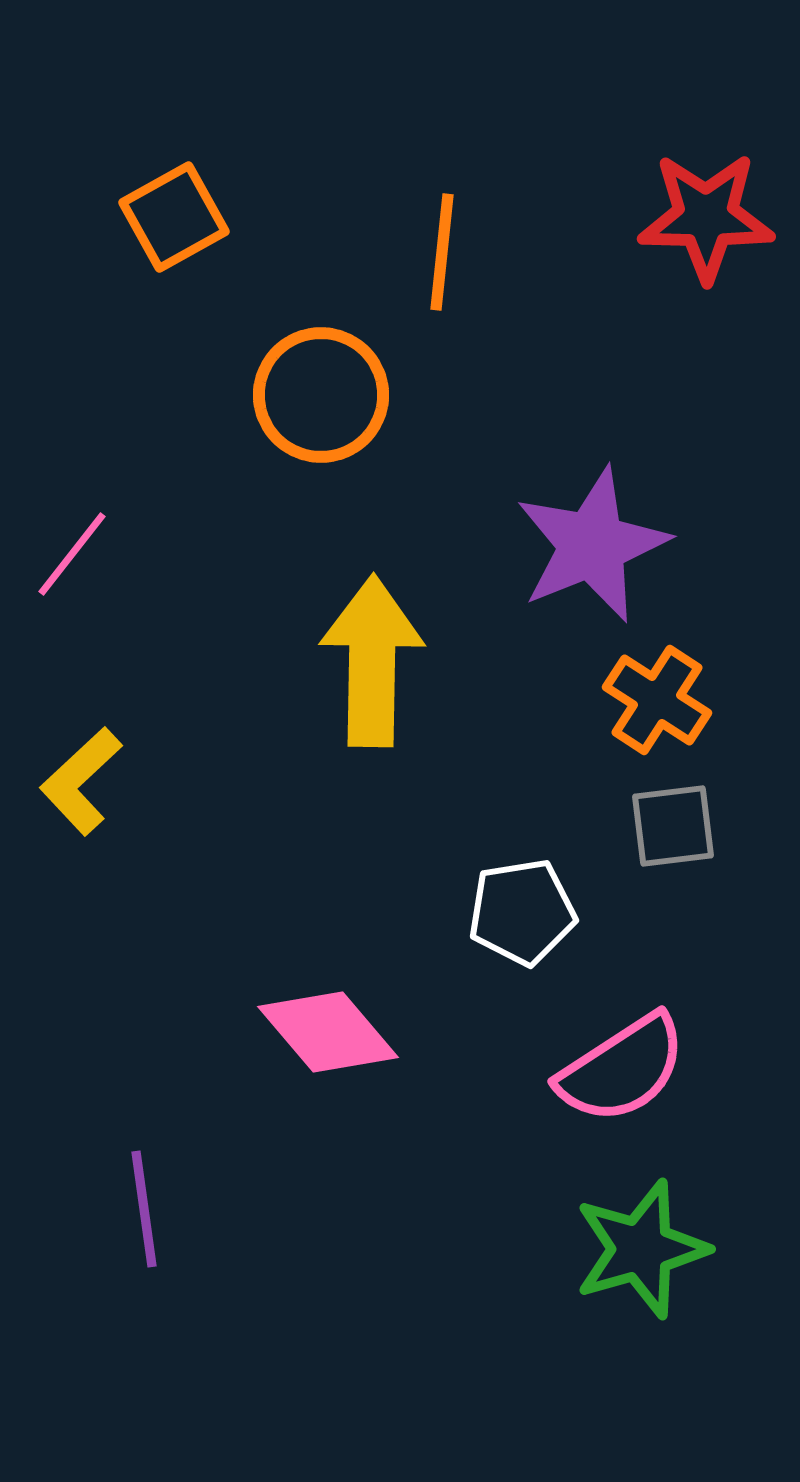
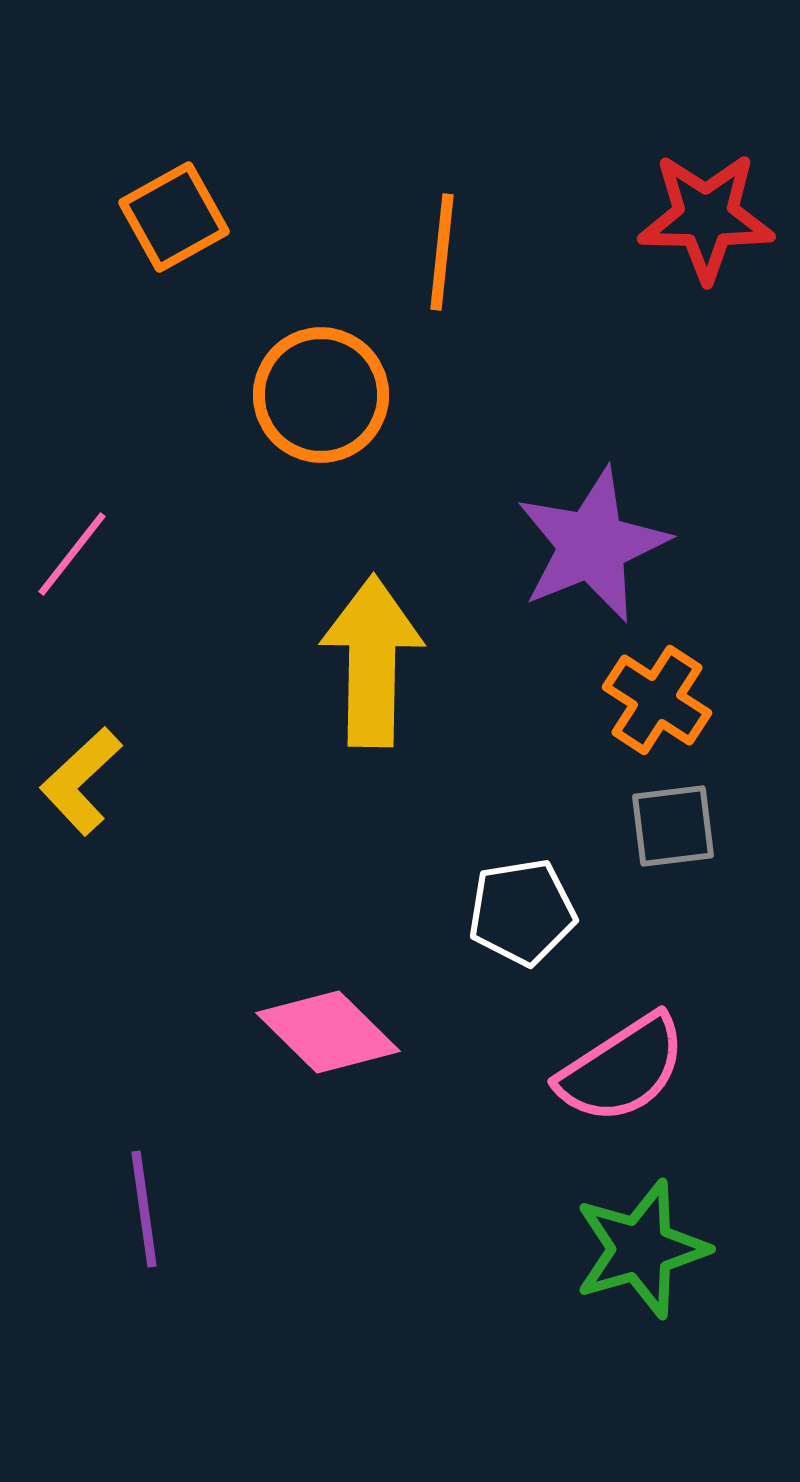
pink diamond: rotated 5 degrees counterclockwise
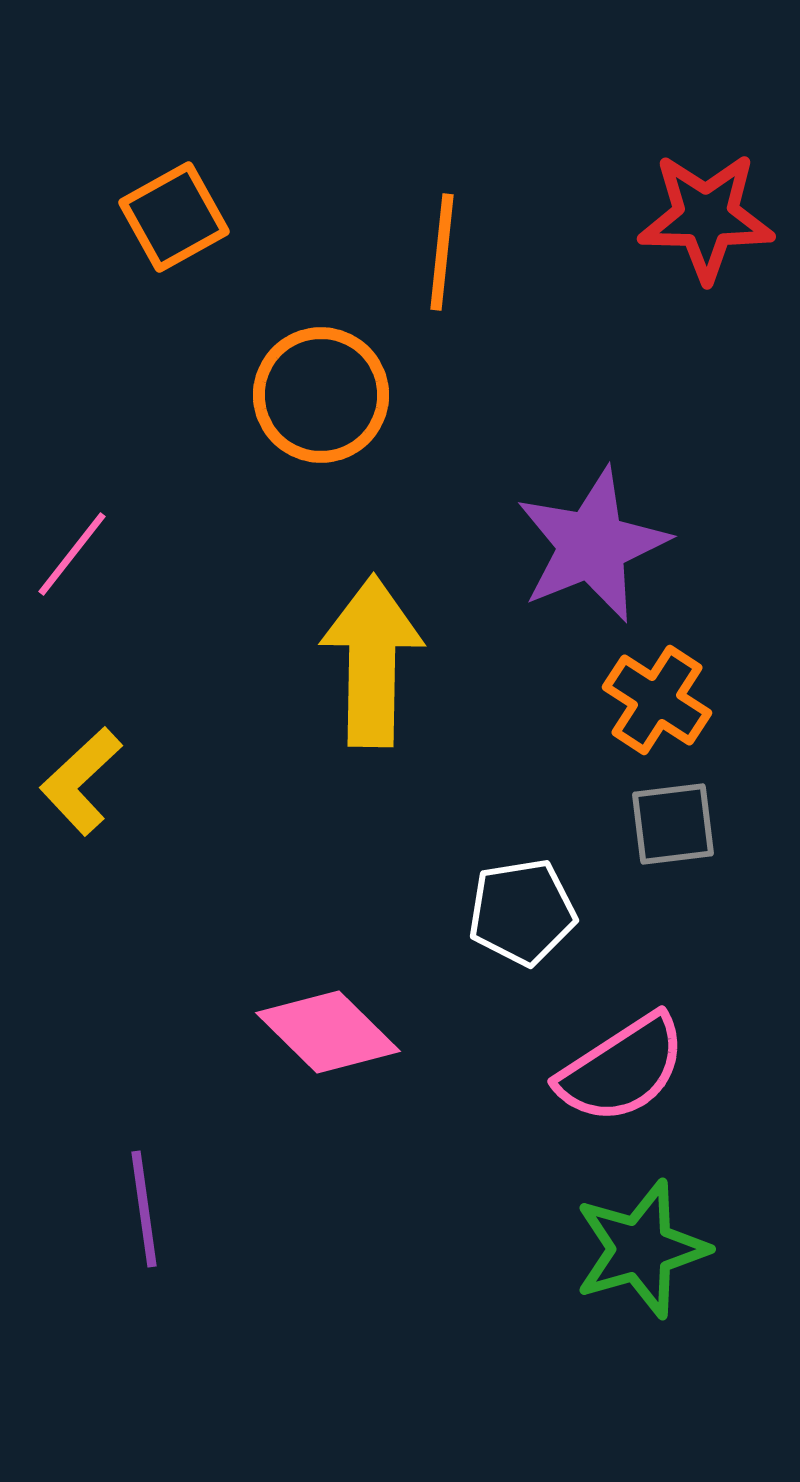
gray square: moved 2 px up
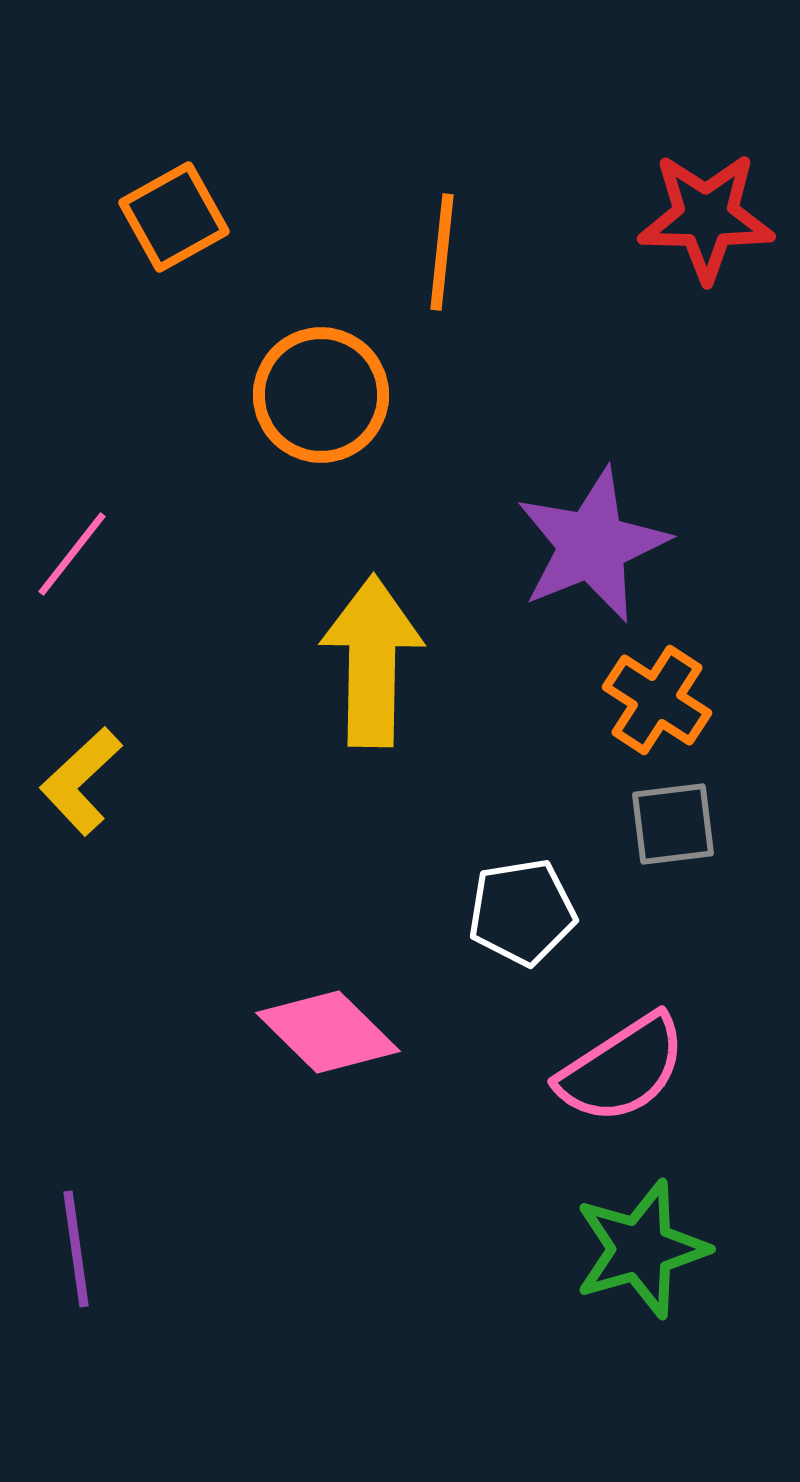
purple line: moved 68 px left, 40 px down
